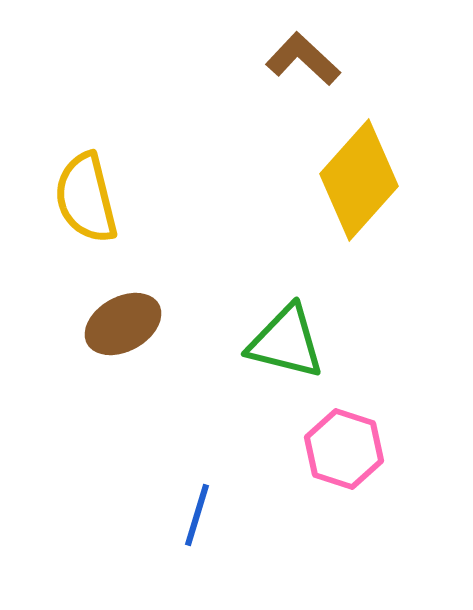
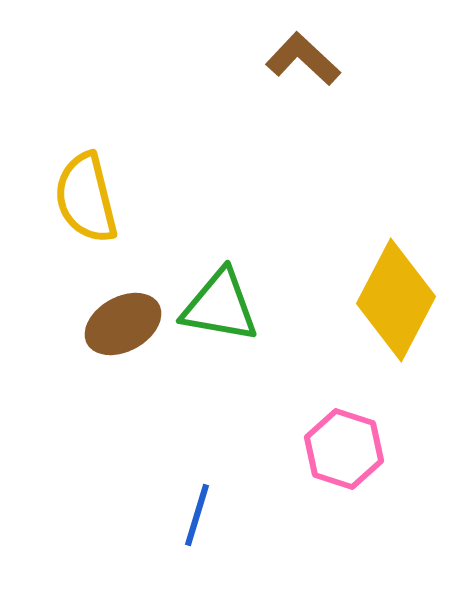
yellow diamond: moved 37 px right, 120 px down; rotated 14 degrees counterclockwise
green triangle: moved 66 px left, 36 px up; rotated 4 degrees counterclockwise
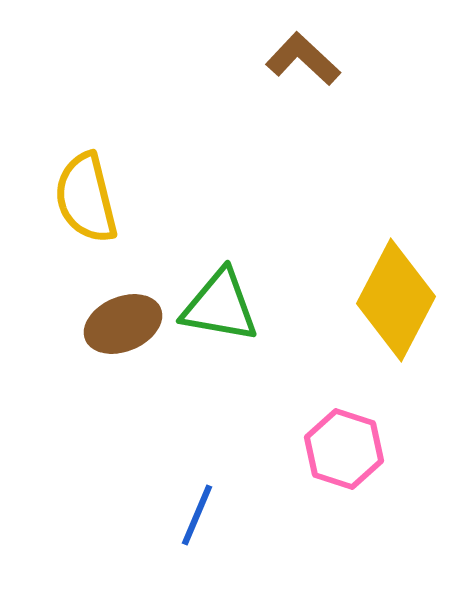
brown ellipse: rotated 6 degrees clockwise
blue line: rotated 6 degrees clockwise
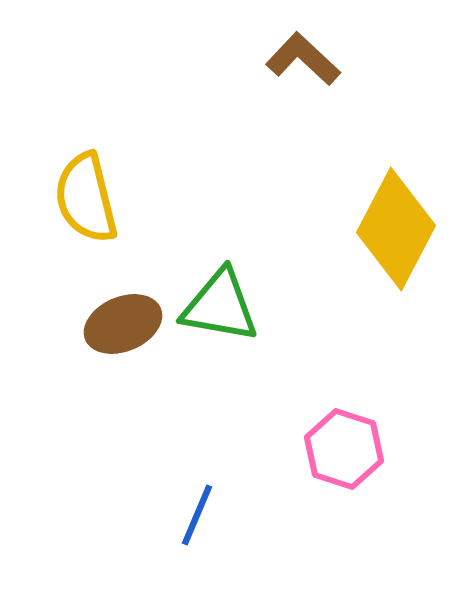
yellow diamond: moved 71 px up
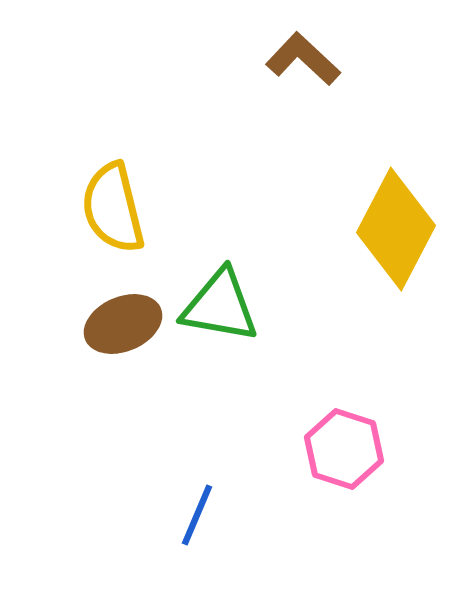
yellow semicircle: moved 27 px right, 10 px down
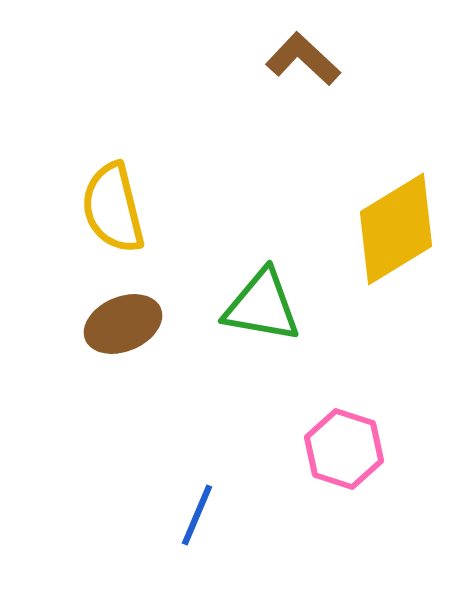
yellow diamond: rotated 31 degrees clockwise
green triangle: moved 42 px right
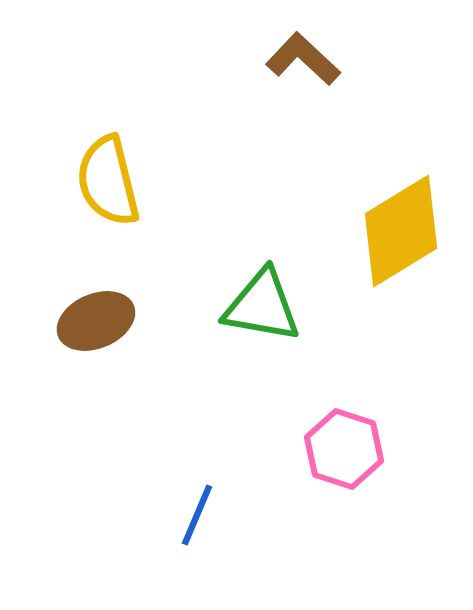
yellow semicircle: moved 5 px left, 27 px up
yellow diamond: moved 5 px right, 2 px down
brown ellipse: moved 27 px left, 3 px up
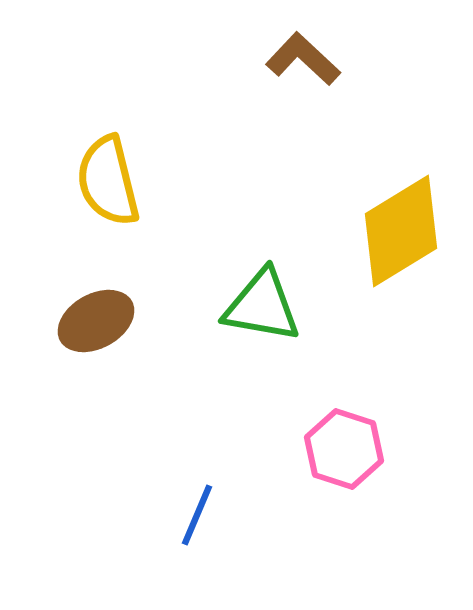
brown ellipse: rotated 6 degrees counterclockwise
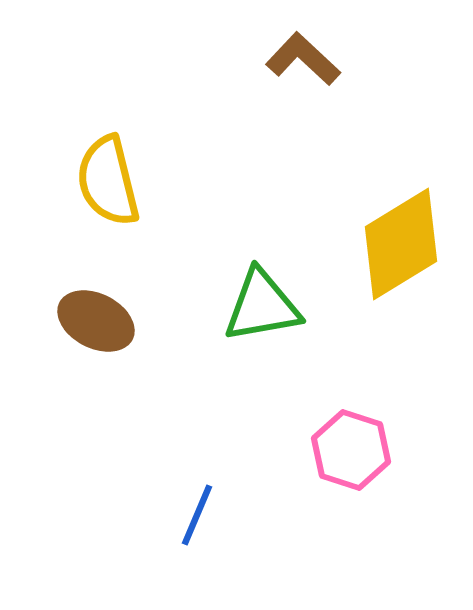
yellow diamond: moved 13 px down
green triangle: rotated 20 degrees counterclockwise
brown ellipse: rotated 56 degrees clockwise
pink hexagon: moved 7 px right, 1 px down
